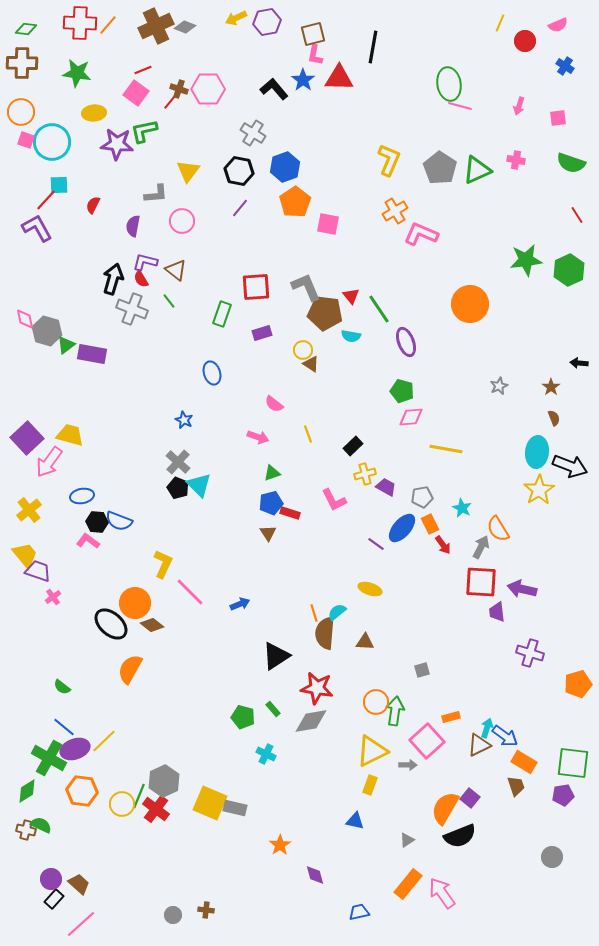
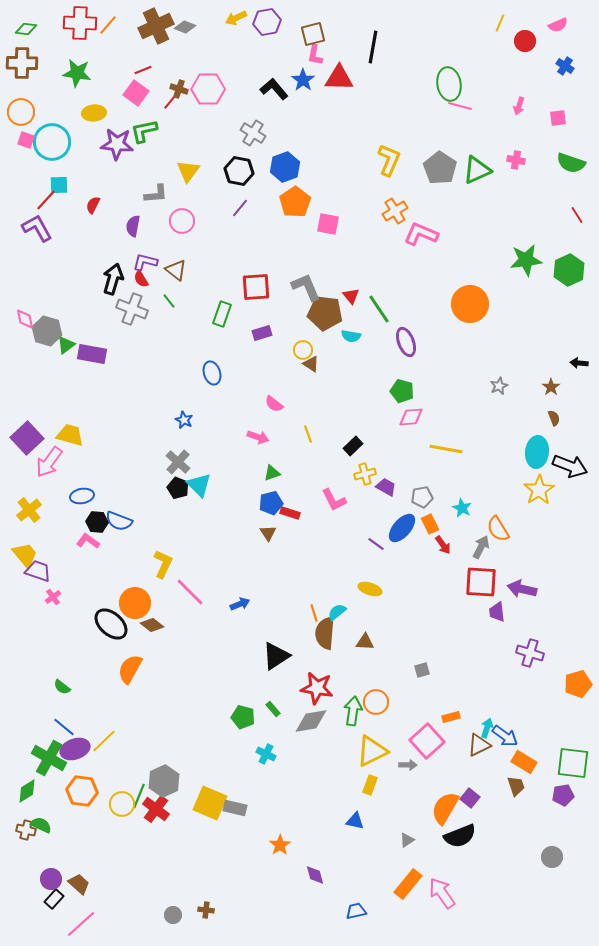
green arrow at (395, 711): moved 42 px left
blue trapezoid at (359, 912): moved 3 px left, 1 px up
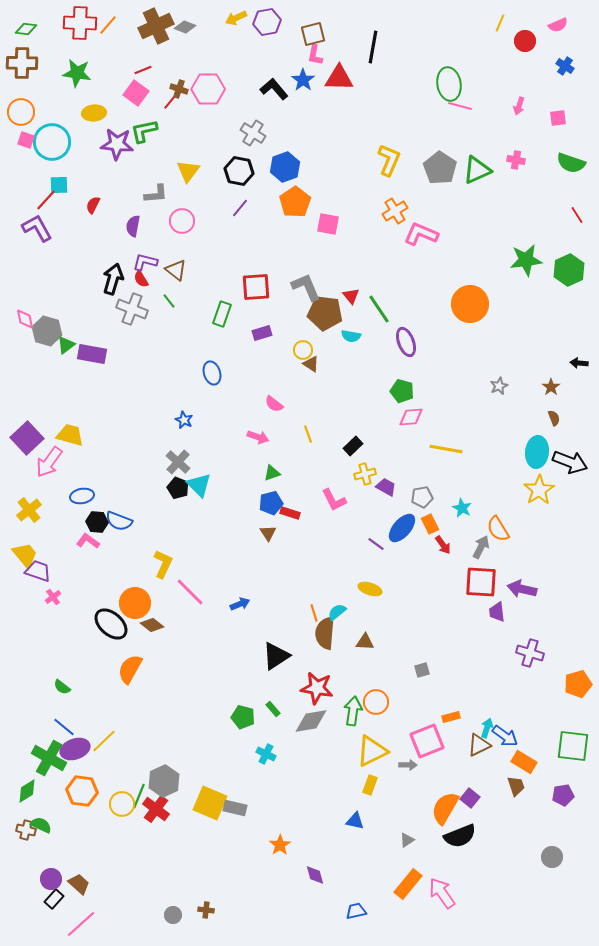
black arrow at (570, 466): moved 4 px up
pink square at (427, 741): rotated 20 degrees clockwise
green square at (573, 763): moved 17 px up
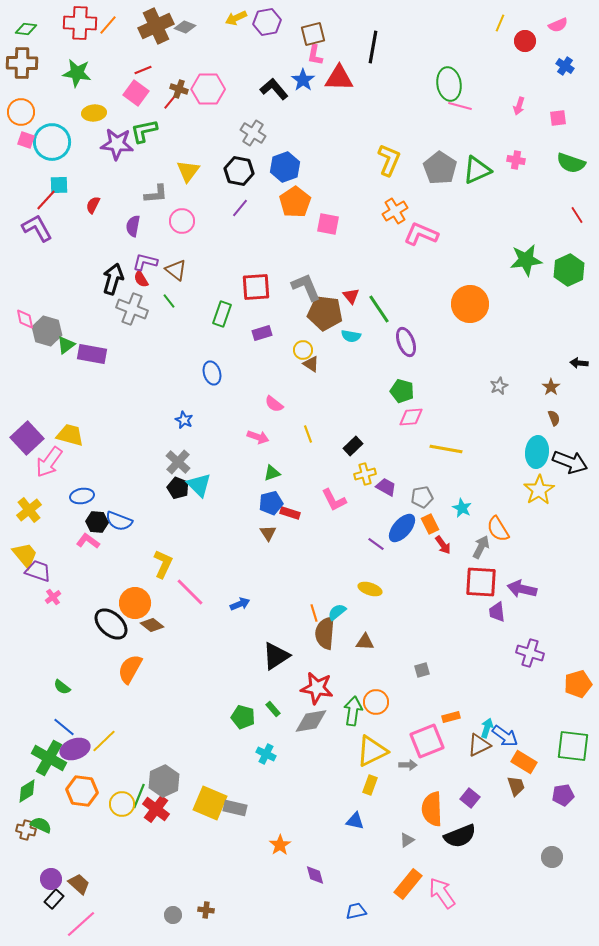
orange semicircle at (445, 808): moved 13 px left, 1 px down; rotated 32 degrees counterclockwise
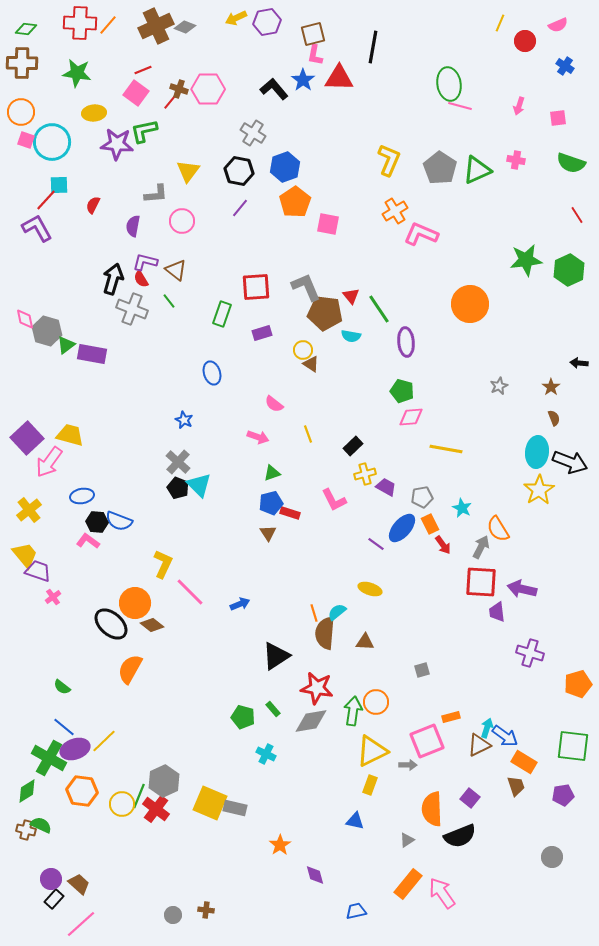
purple ellipse at (406, 342): rotated 16 degrees clockwise
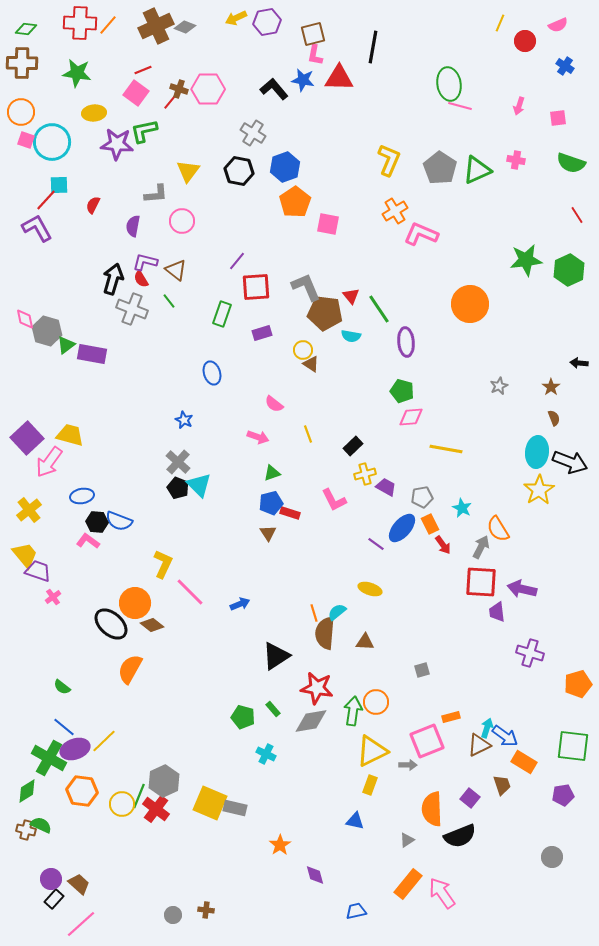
blue star at (303, 80): rotated 25 degrees counterclockwise
purple line at (240, 208): moved 3 px left, 53 px down
brown trapezoid at (516, 786): moved 14 px left, 1 px up
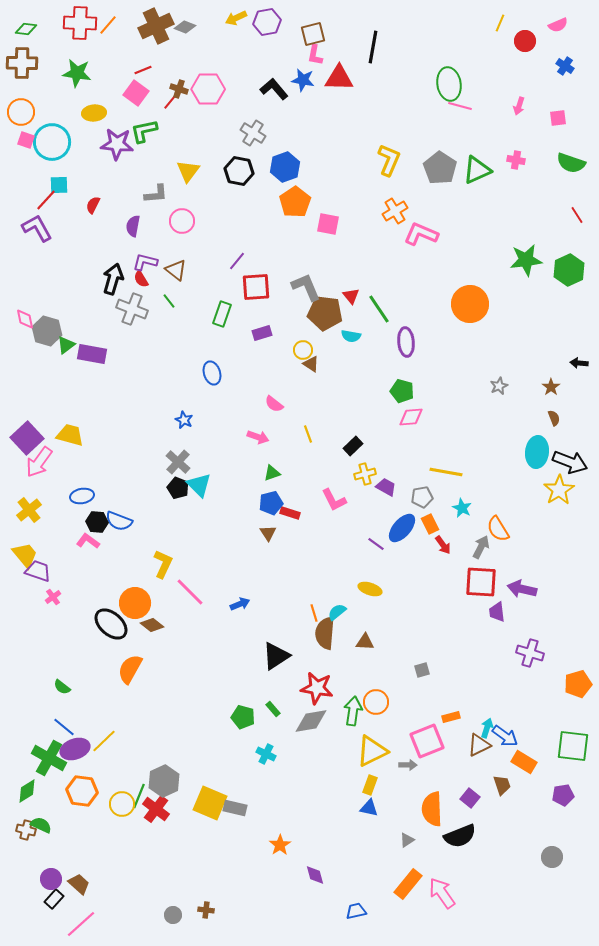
yellow line at (446, 449): moved 23 px down
pink arrow at (49, 462): moved 10 px left
yellow star at (539, 490): moved 20 px right
blue triangle at (355, 821): moved 14 px right, 13 px up
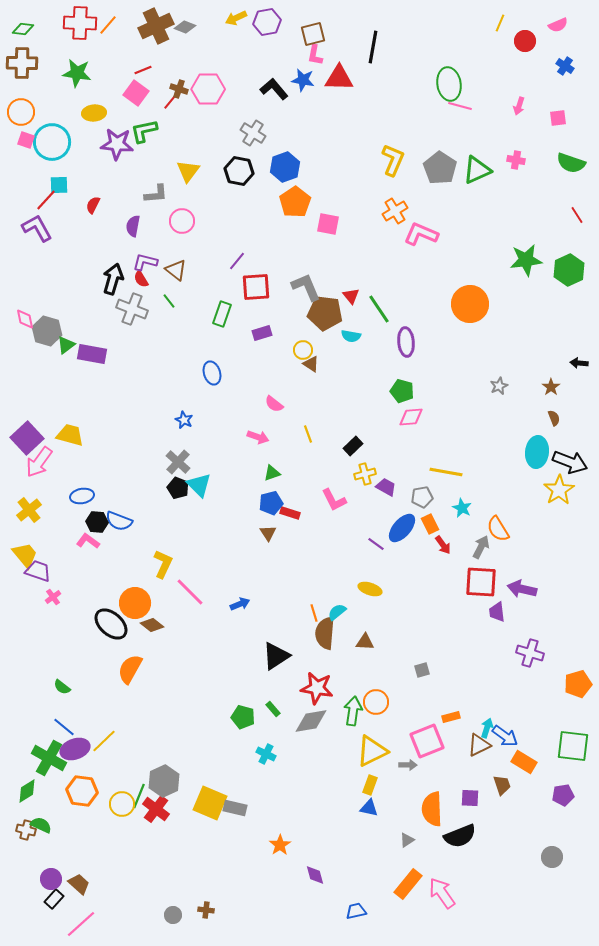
green diamond at (26, 29): moved 3 px left
yellow L-shape at (389, 160): moved 4 px right
purple square at (470, 798): rotated 36 degrees counterclockwise
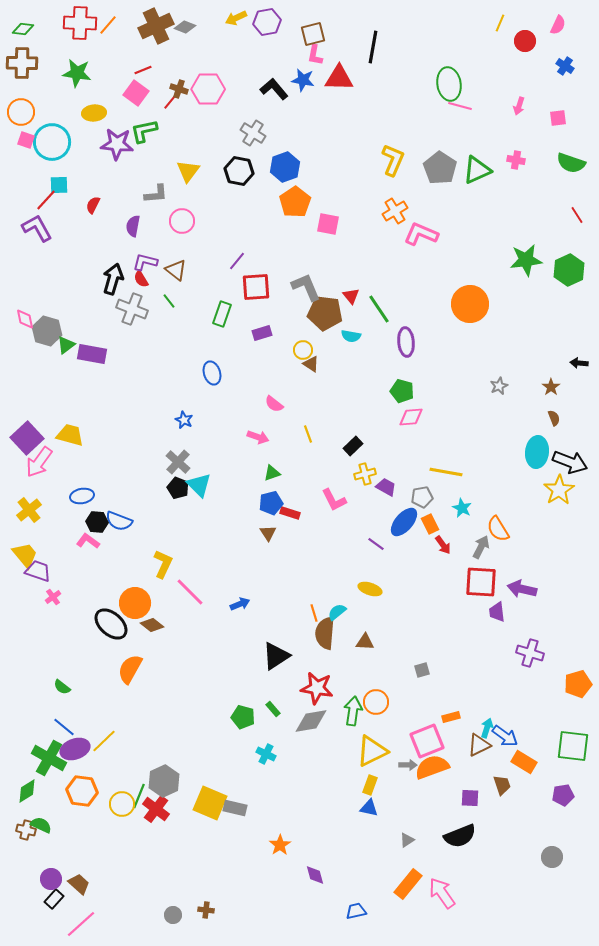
pink semicircle at (558, 25): rotated 42 degrees counterclockwise
blue ellipse at (402, 528): moved 2 px right, 6 px up
orange semicircle at (432, 809): moved 42 px up; rotated 72 degrees clockwise
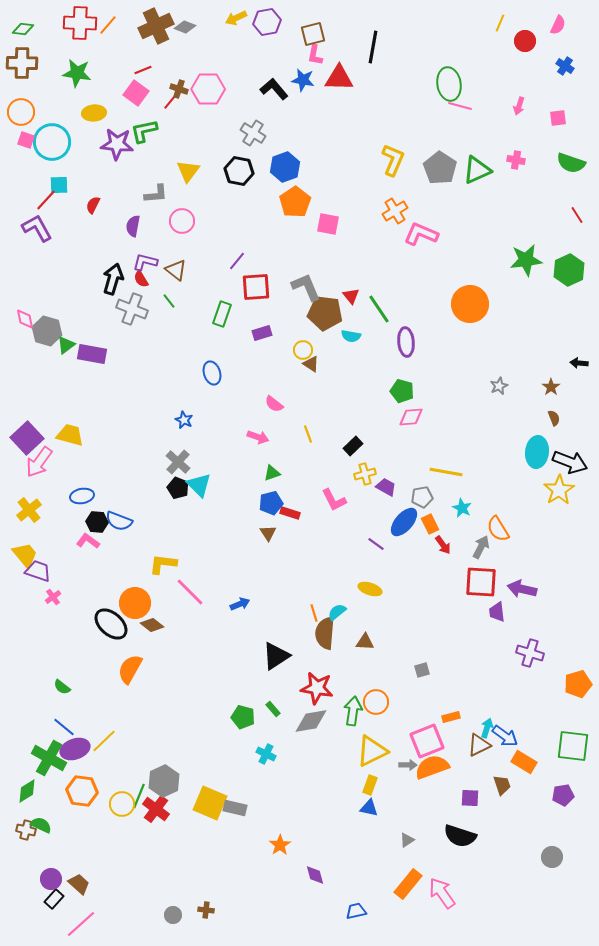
yellow L-shape at (163, 564): rotated 108 degrees counterclockwise
black semicircle at (460, 836): rotated 40 degrees clockwise
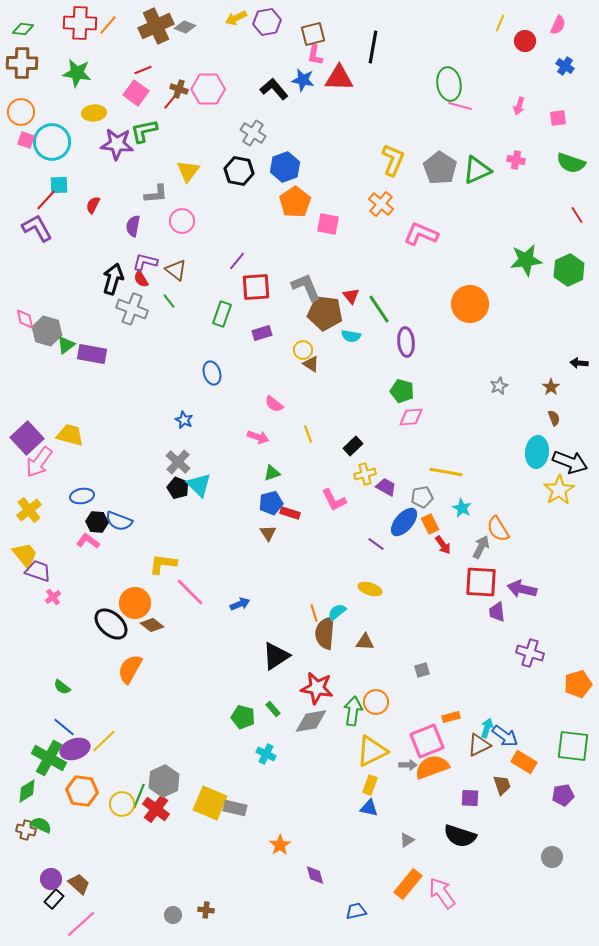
orange cross at (395, 211): moved 14 px left, 7 px up; rotated 20 degrees counterclockwise
